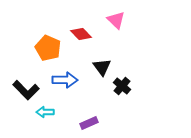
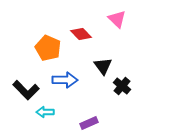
pink triangle: moved 1 px right, 1 px up
black triangle: moved 1 px right, 1 px up
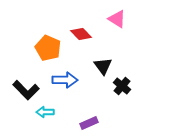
pink triangle: rotated 12 degrees counterclockwise
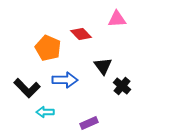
pink triangle: rotated 36 degrees counterclockwise
black L-shape: moved 1 px right, 2 px up
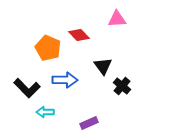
red diamond: moved 2 px left, 1 px down
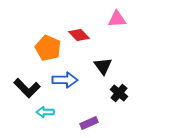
black cross: moved 3 px left, 7 px down
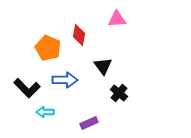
red diamond: rotated 55 degrees clockwise
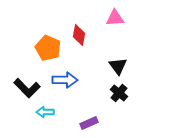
pink triangle: moved 2 px left, 1 px up
black triangle: moved 15 px right
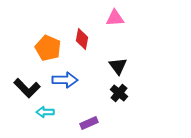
red diamond: moved 3 px right, 4 px down
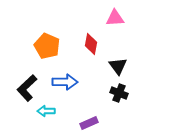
red diamond: moved 9 px right, 5 px down
orange pentagon: moved 1 px left, 2 px up
blue arrow: moved 2 px down
black L-shape: rotated 92 degrees clockwise
black cross: rotated 18 degrees counterclockwise
cyan arrow: moved 1 px right, 1 px up
